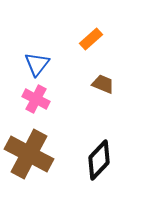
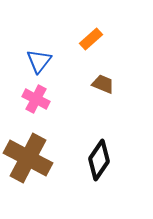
blue triangle: moved 2 px right, 3 px up
brown cross: moved 1 px left, 4 px down
black diamond: rotated 9 degrees counterclockwise
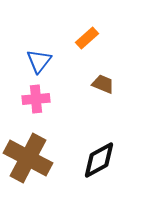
orange rectangle: moved 4 px left, 1 px up
pink cross: rotated 32 degrees counterclockwise
black diamond: rotated 27 degrees clockwise
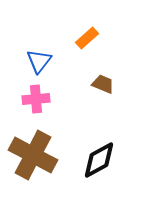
brown cross: moved 5 px right, 3 px up
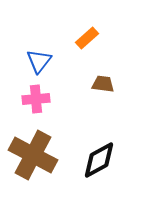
brown trapezoid: rotated 15 degrees counterclockwise
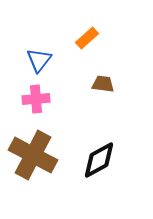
blue triangle: moved 1 px up
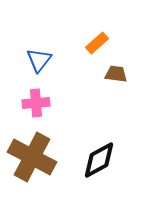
orange rectangle: moved 10 px right, 5 px down
brown trapezoid: moved 13 px right, 10 px up
pink cross: moved 4 px down
brown cross: moved 1 px left, 2 px down
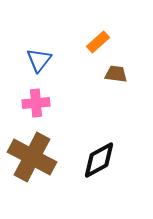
orange rectangle: moved 1 px right, 1 px up
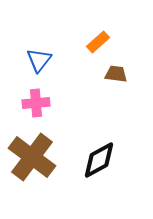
brown cross: rotated 9 degrees clockwise
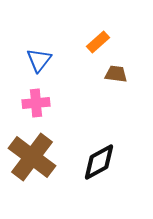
black diamond: moved 2 px down
